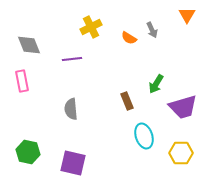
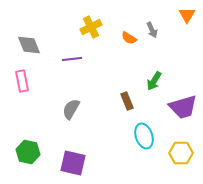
green arrow: moved 2 px left, 3 px up
gray semicircle: rotated 35 degrees clockwise
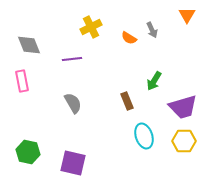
gray semicircle: moved 2 px right, 6 px up; rotated 120 degrees clockwise
yellow hexagon: moved 3 px right, 12 px up
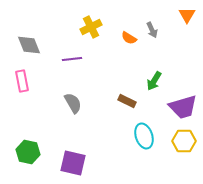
brown rectangle: rotated 42 degrees counterclockwise
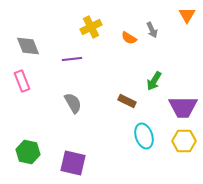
gray diamond: moved 1 px left, 1 px down
pink rectangle: rotated 10 degrees counterclockwise
purple trapezoid: rotated 16 degrees clockwise
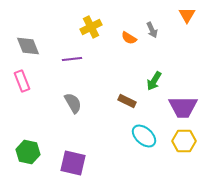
cyan ellipse: rotated 30 degrees counterclockwise
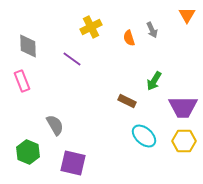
orange semicircle: rotated 42 degrees clockwise
gray diamond: rotated 20 degrees clockwise
purple line: rotated 42 degrees clockwise
gray semicircle: moved 18 px left, 22 px down
green hexagon: rotated 10 degrees clockwise
